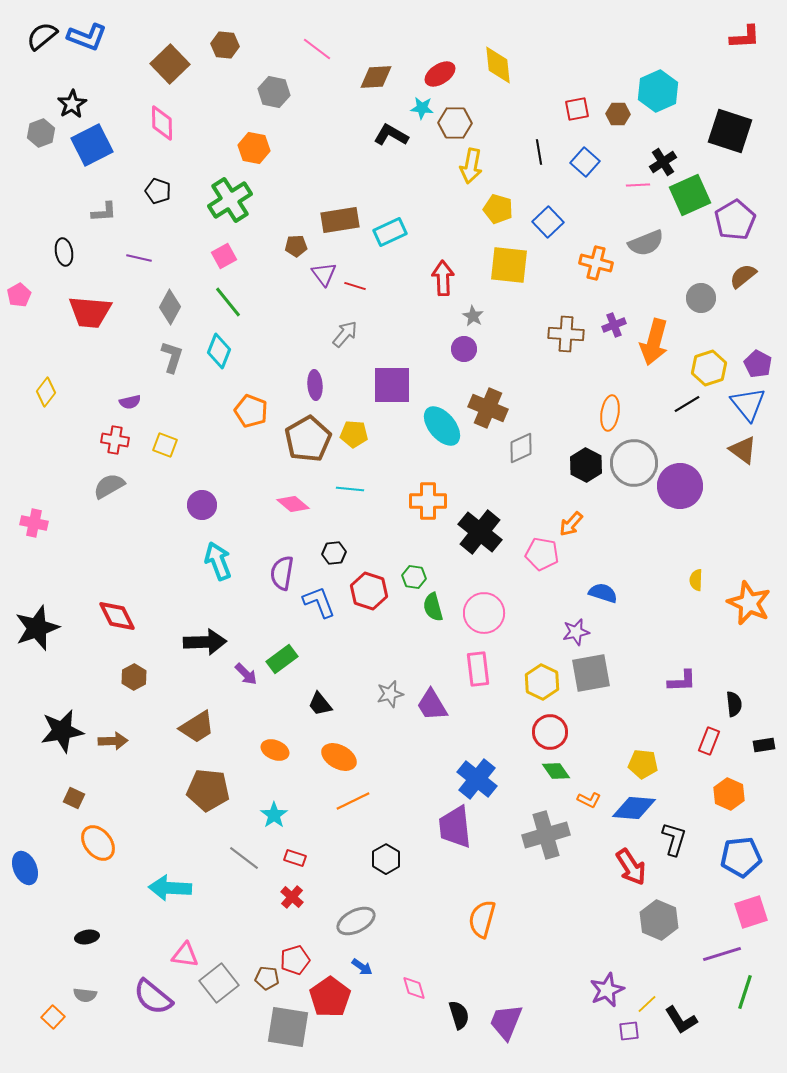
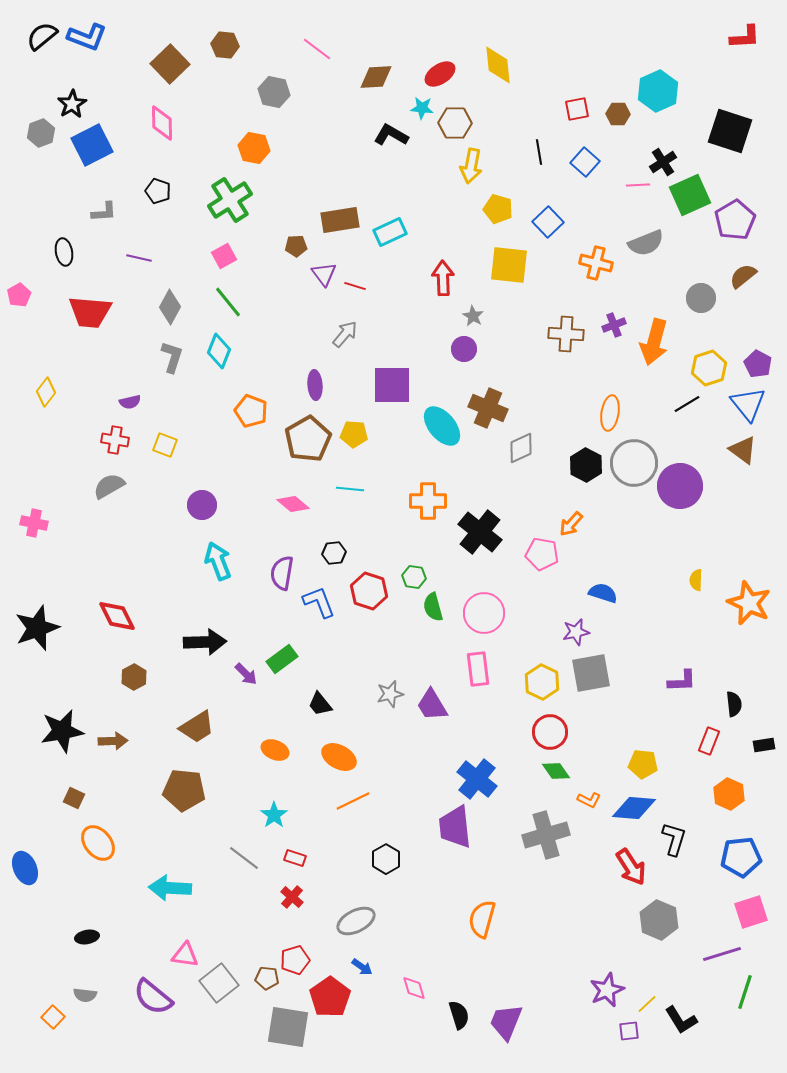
brown pentagon at (208, 790): moved 24 px left
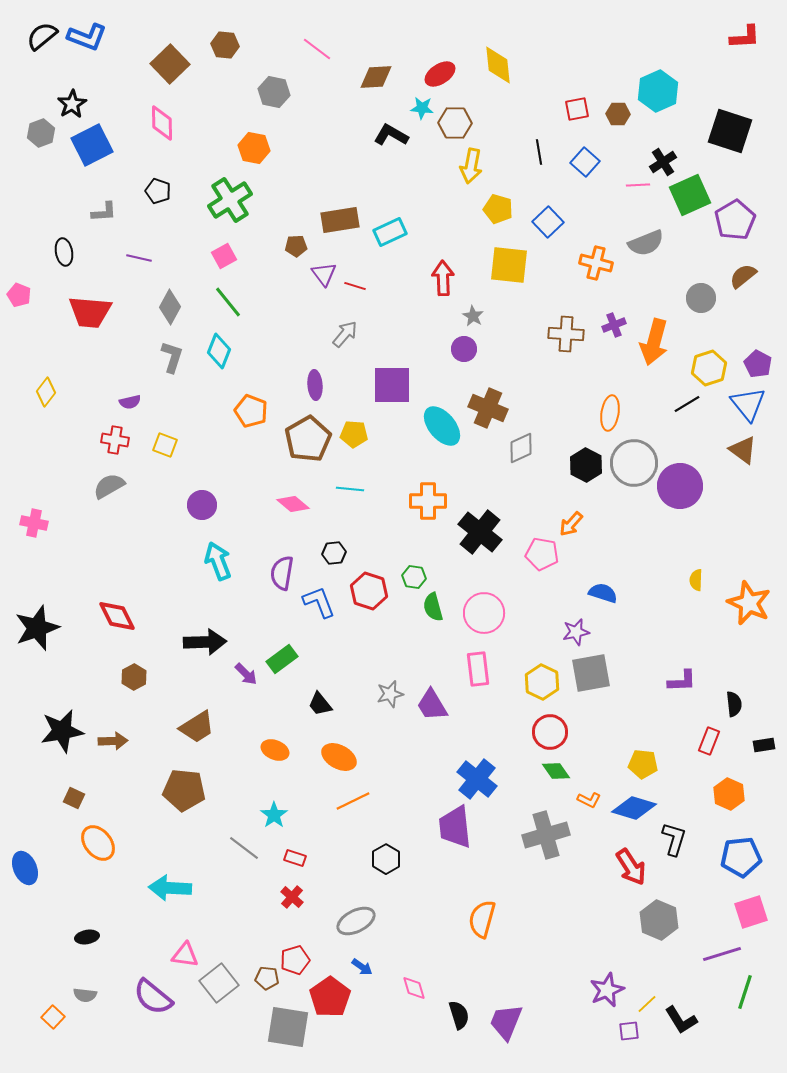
pink pentagon at (19, 295): rotated 20 degrees counterclockwise
blue diamond at (634, 808): rotated 12 degrees clockwise
gray line at (244, 858): moved 10 px up
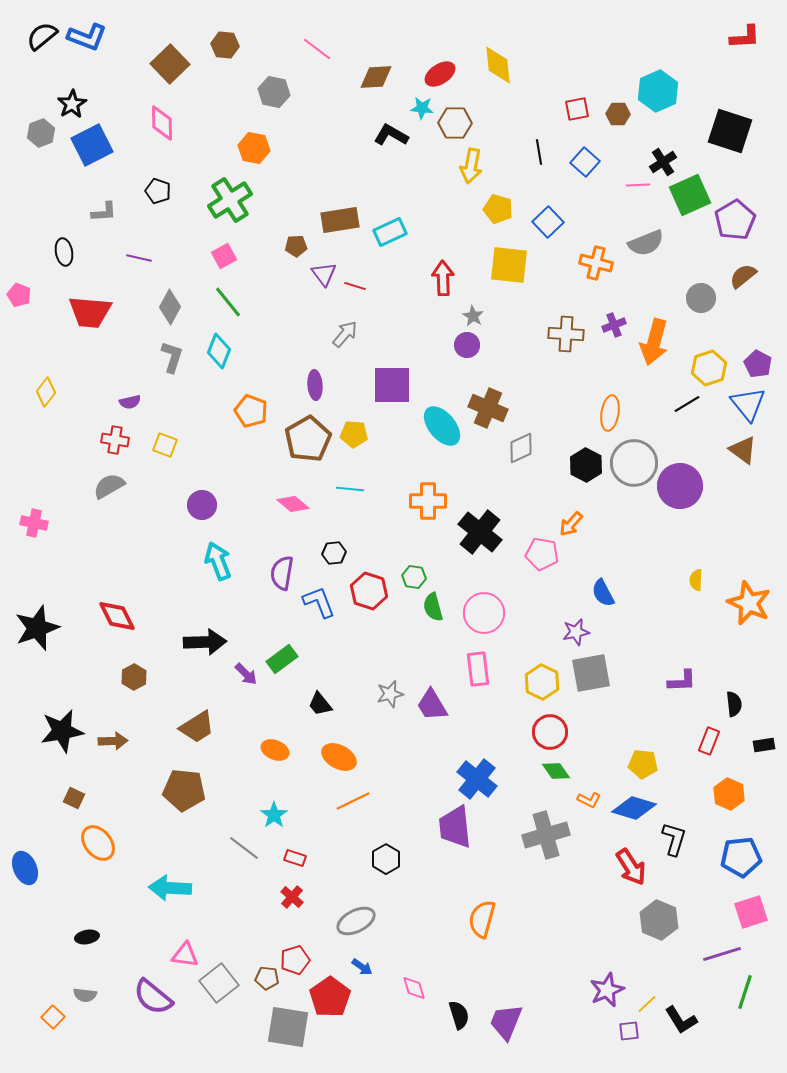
purple circle at (464, 349): moved 3 px right, 4 px up
blue semicircle at (603, 593): rotated 136 degrees counterclockwise
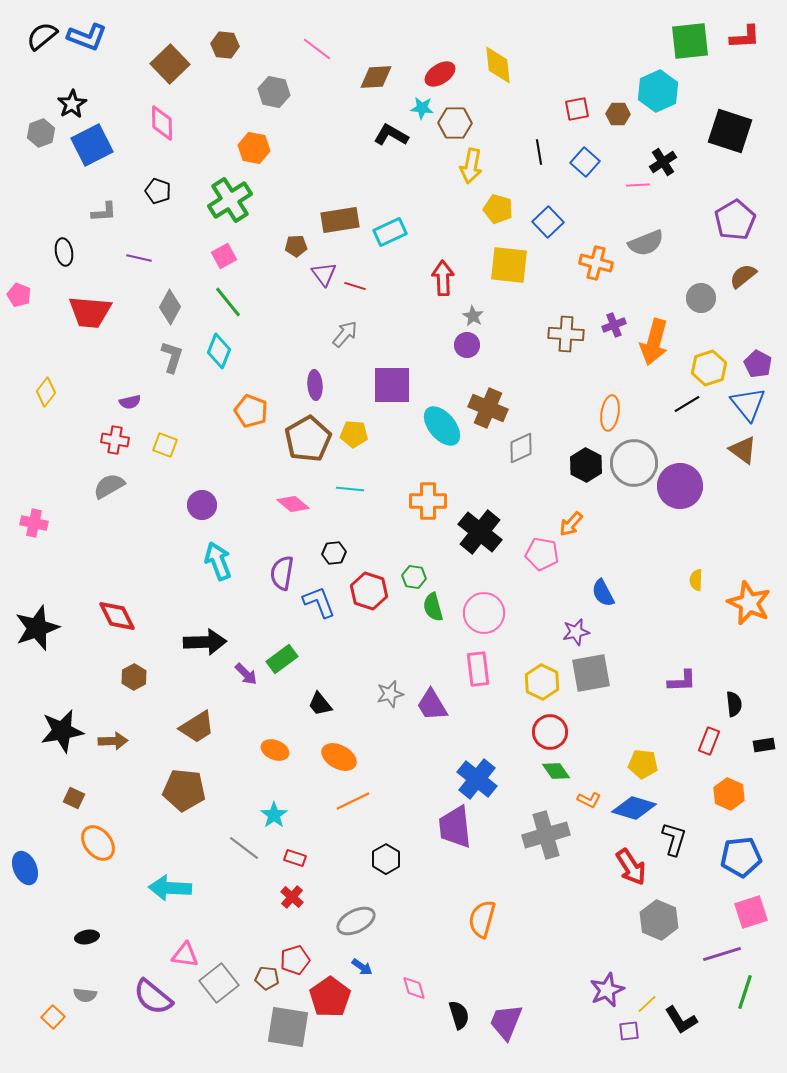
green square at (690, 195): moved 154 px up; rotated 18 degrees clockwise
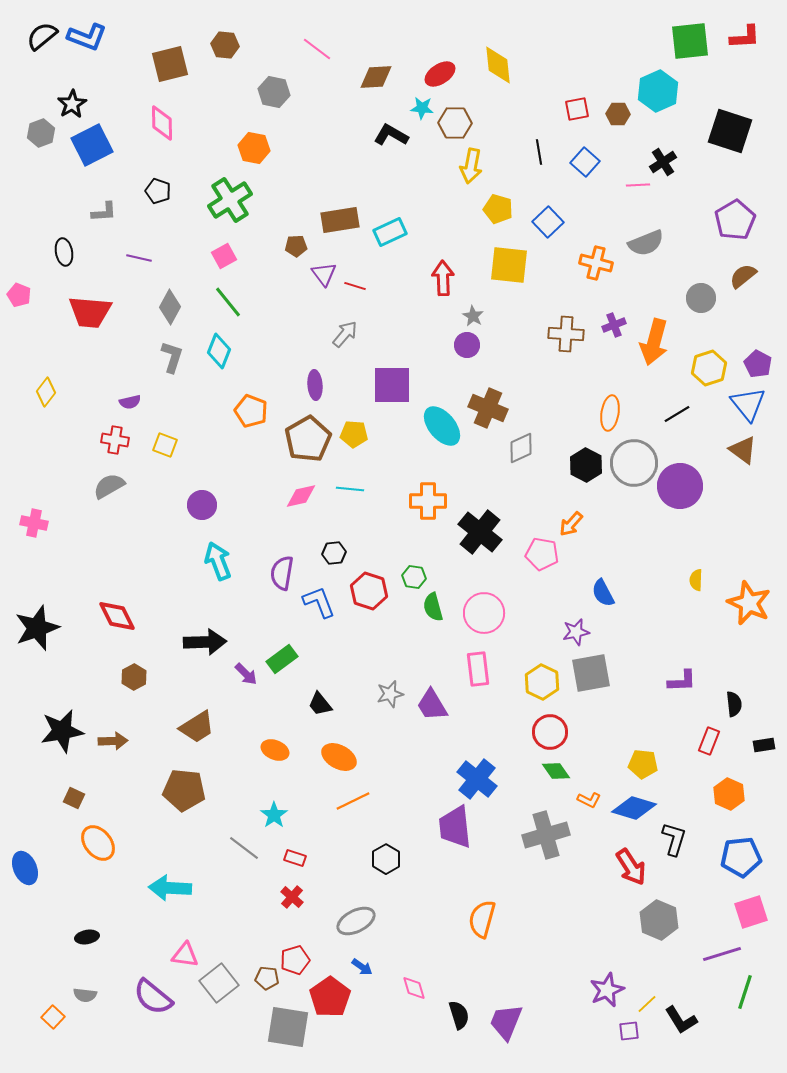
brown square at (170, 64): rotated 30 degrees clockwise
black line at (687, 404): moved 10 px left, 10 px down
pink diamond at (293, 504): moved 8 px right, 8 px up; rotated 52 degrees counterclockwise
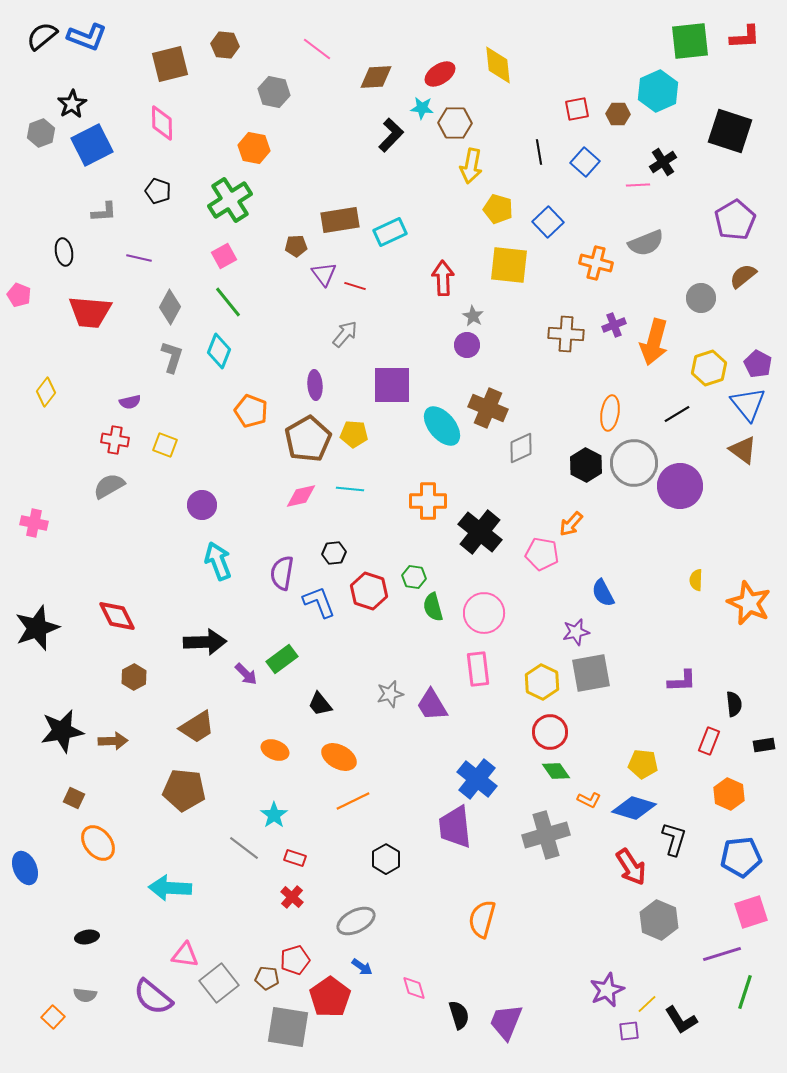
black L-shape at (391, 135): rotated 104 degrees clockwise
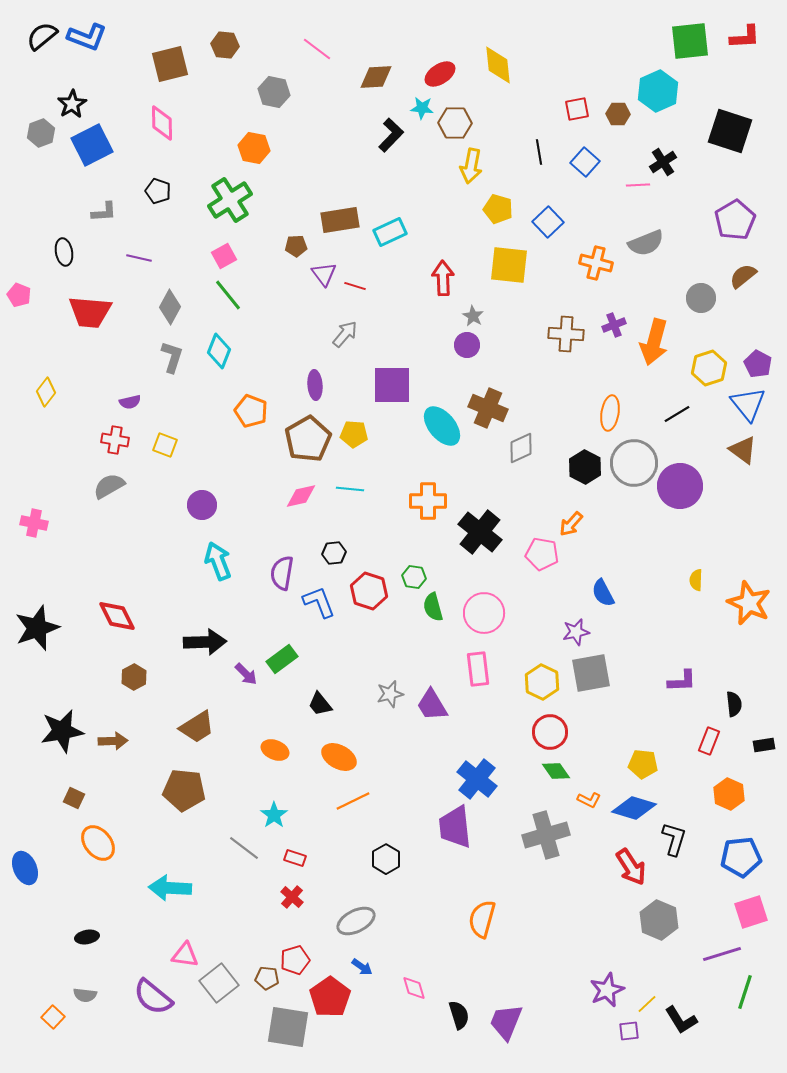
green line at (228, 302): moved 7 px up
black hexagon at (586, 465): moved 1 px left, 2 px down
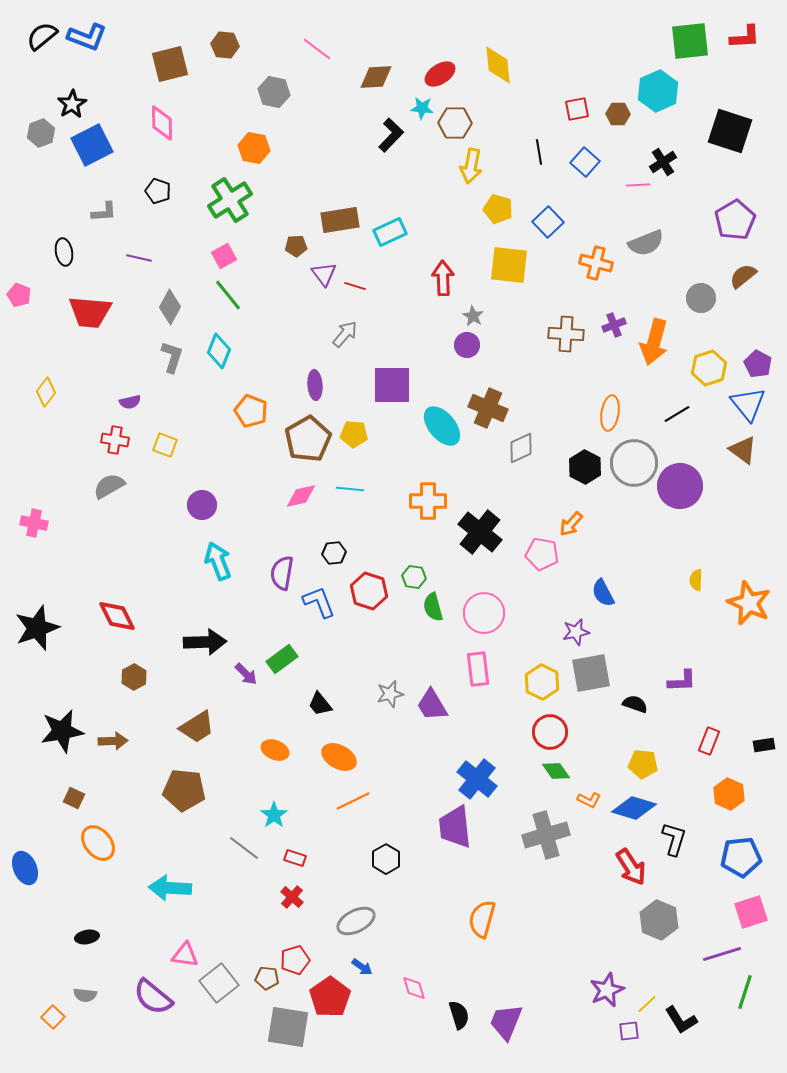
black semicircle at (734, 704): moved 99 px left; rotated 65 degrees counterclockwise
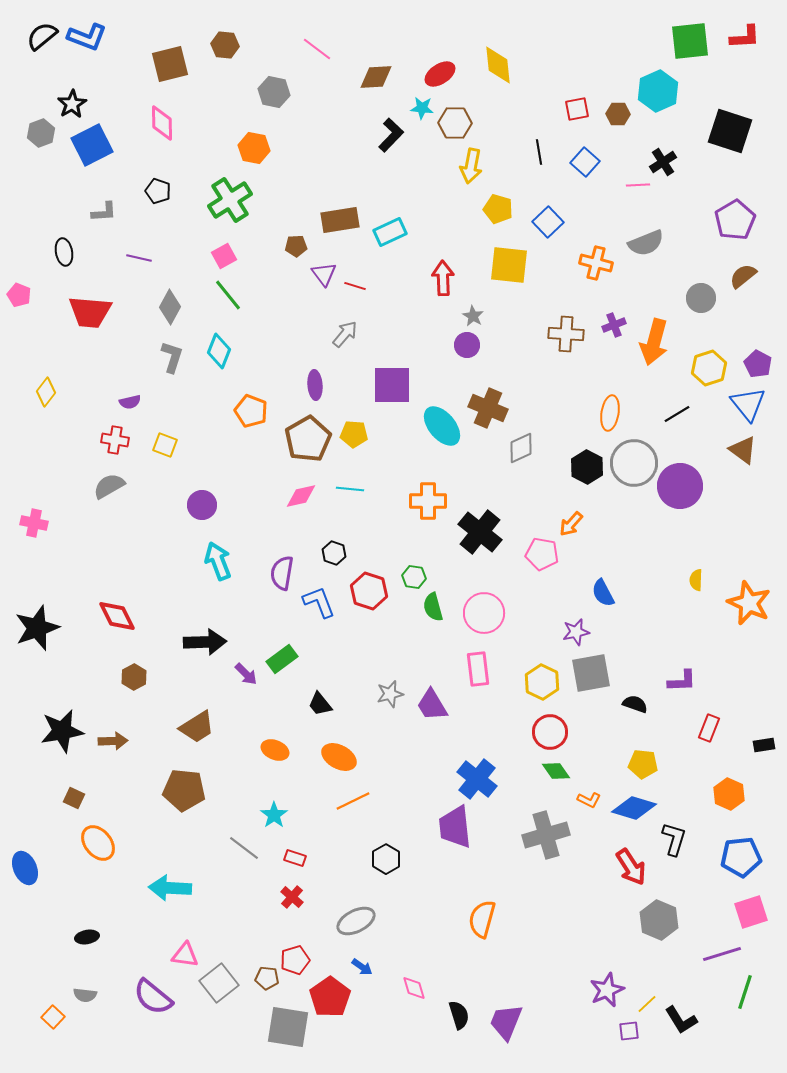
black hexagon at (585, 467): moved 2 px right
black hexagon at (334, 553): rotated 25 degrees clockwise
red rectangle at (709, 741): moved 13 px up
